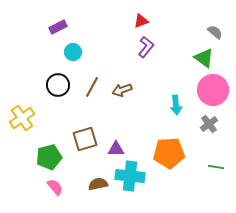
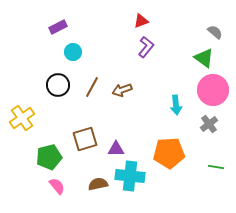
pink semicircle: moved 2 px right, 1 px up
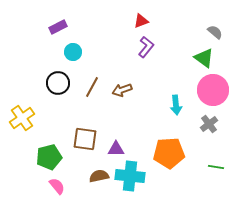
black circle: moved 2 px up
brown square: rotated 25 degrees clockwise
brown semicircle: moved 1 px right, 8 px up
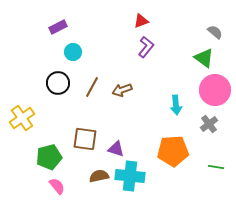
pink circle: moved 2 px right
purple triangle: rotated 18 degrees clockwise
orange pentagon: moved 4 px right, 2 px up
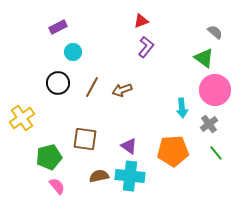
cyan arrow: moved 6 px right, 3 px down
purple triangle: moved 13 px right, 3 px up; rotated 18 degrees clockwise
green line: moved 14 px up; rotated 42 degrees clockwise
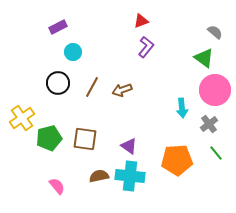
orange pentagon: moved 4 px right, 9 px down
green pentagon: moved 19 px up
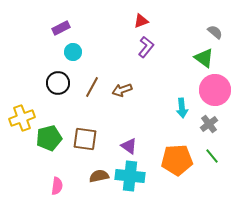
purple rectangle: moved 3 px right, 1 px down
yellow cross: rotated 15 degrees clockwise
green line: moved 4 px left, 3 px down
pink semicircle: rotated 48 degrees clockwise
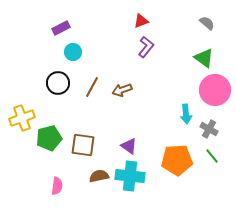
gray semicircle: moved 8 px left, 9 px up
cyan arrow: moved 4 px right, 6 px down
gray cross: moved 5 px down; rotated 24 degrees counterclockwise
brown square: moved 2 px left, 6 px down
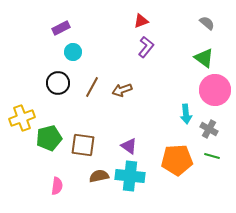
green line: rotated 35 degrees counterclockwise
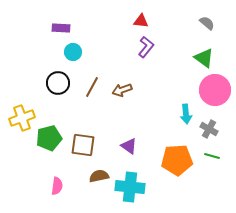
red triangle: rotated 28 degrees clockwise
purple rectangle: rotated 30 degrees clockwise
cyan cross: moved 11 px down
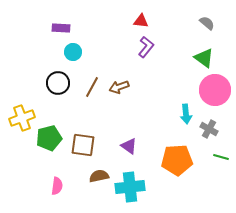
brown arrow: moved 3 px left, 3 px up
green line: moved 9 px right, 1 px down
cyan cross: rotated 12 degrees counterclockwise
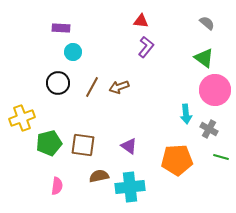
green pentagon: moved 5 px down
